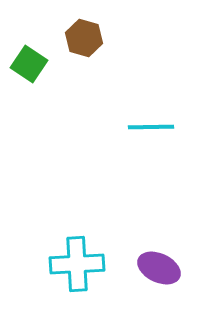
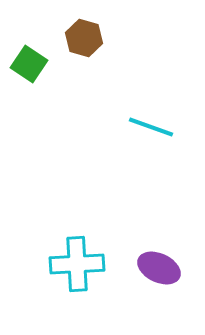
cyan line: rotated 21 degrees clockwise
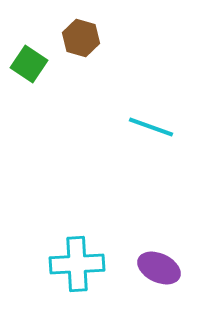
brown hexagon: moved 3 px left
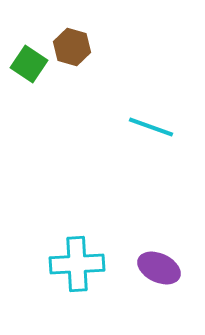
brown hexagon: moved 9 px left, 9 px down
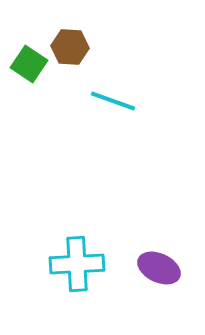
brown hexagon: moved 2 px left; rotated 12 degrees counterclockwise
cyan line: moved 38 px left, 26 px up
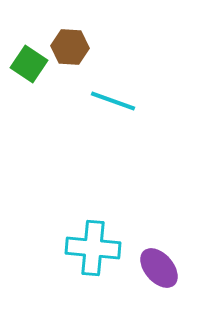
cyan cross: moved 16 px right, 16 px up; rotated 8 degrees clockwise
purple ellipse: rotated 24 degrees clockwise
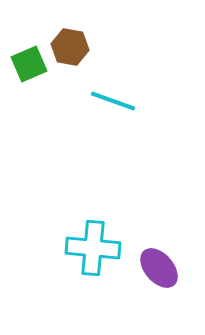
brown hexagon: rotated 6 degrees clockwise
green square: rotated 33 degrees clockwise
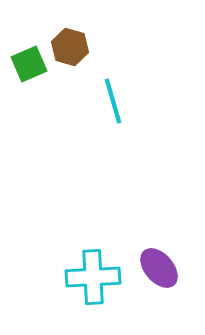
brown hexagon: rotated 6 degrees clockwise
cyan line: rotated 54 degrees clockwise
cyan cross: moved 29 px down; rotated 8 degrees counterclockwise
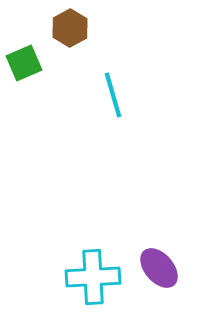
brown hexagon: moved 19 px up; rotated 15 degrees clockwise
green square: moved 5 px left, 1 px up
cyan line: moved 6 px up
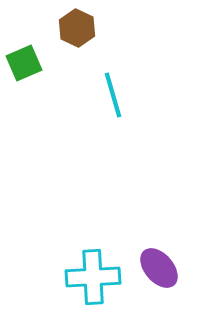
brown hexagon: moved 7 px right; rotated 6 degrees counterclockwise
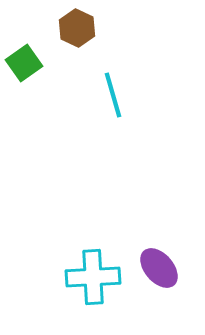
green square: rotated 12 degrees counterclockwise
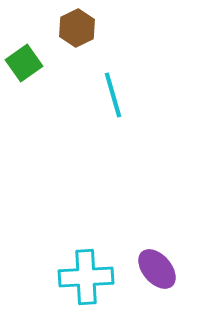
brown hexagon: rotated 9 degrees clockwise
purple ellipse: moved 2 px left, 1 px down
cyan cross: moved 7 px left
